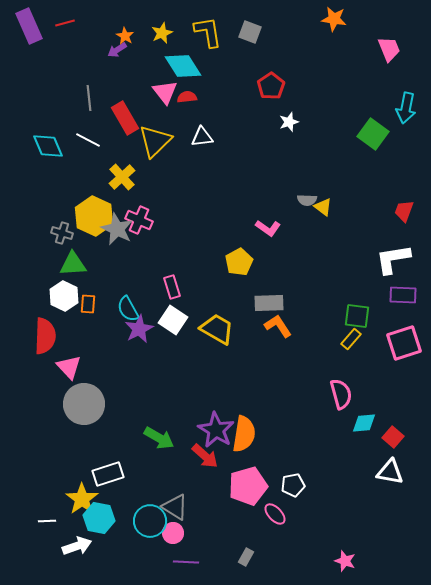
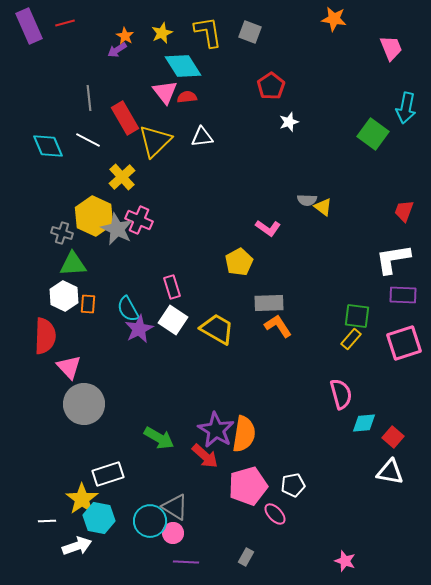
pink trapezoid at (389, 49): moved 2 px right, 1 px up
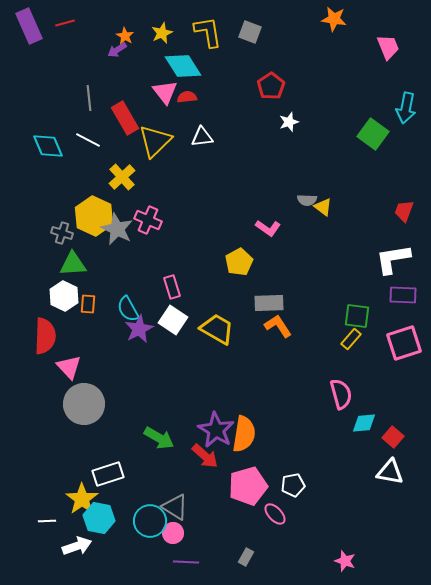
pink trapezoid at (391, 48): moved 3 px left, 1 px up
pink cross at (139, 220): moved 9 px right
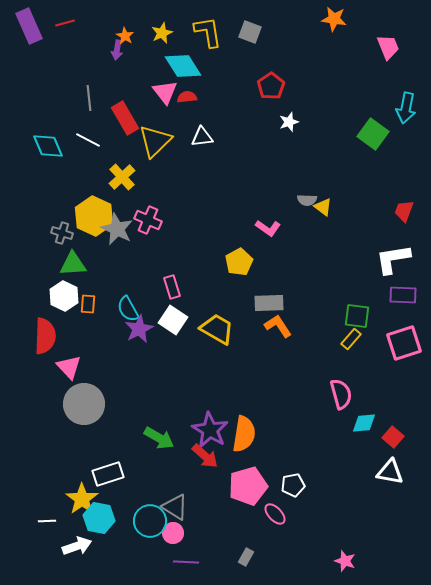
purple arrow at (117, 50): rotated 48 degrees counterclockwise
purple star at (216, 430): moved 6 px left
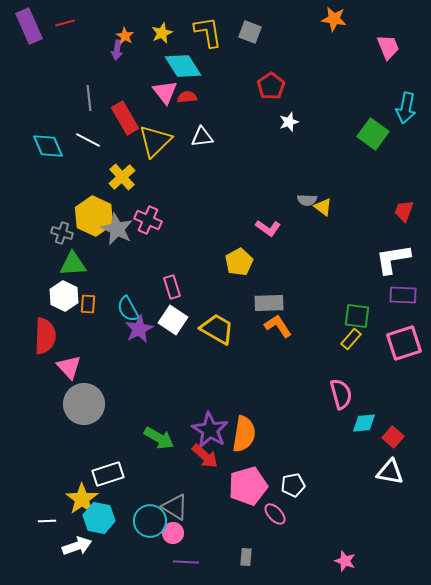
gray rectangle at (246, 557): rotated 24 degrees counterclockwise
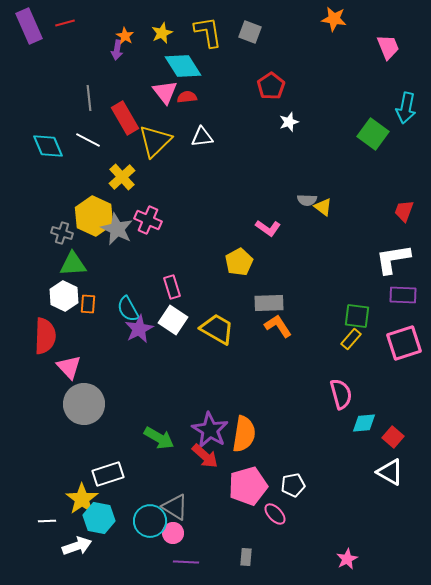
white triangle at (390, 472): rotated 20 degrees clockwise
pink star at (345, 561): moved 2 px right, 2 px up; rotated 25 degrees clockwise
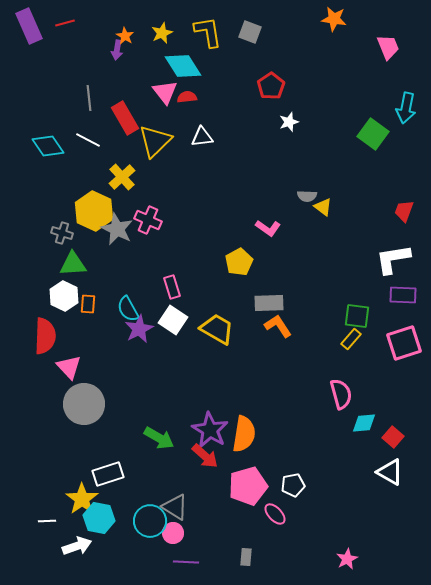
cyan diamond at (48, 146): rotated 12 degrees counterclockwise
gray semicircle at (307, 200): moved 4 px up
yellow hexagon at (94, 216): moved 5 px up
